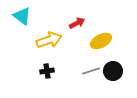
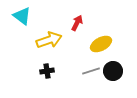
red arrow: rotated 35 degrees counterclockwise
yellow ellipse: moved 3 px down
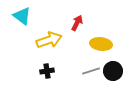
yellow ellipse: rotated 35 degrees clockwise
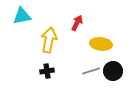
cyan triangle: rotated 48 degrees counterclockwise
yellow arrow: rotated 60 degrees counterclockwise
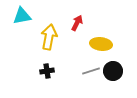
yellow arrow: moved 3 px up
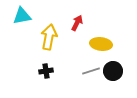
black cross: moved 1 px left
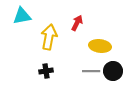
yellow ellipse: moved 1 px left, 2 px down
gray line: rotated 18 degrees clockwise
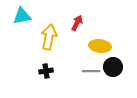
black circle: moved 4 px up
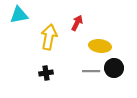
cyan triangle: moved 3 px left, 1 px up
black circle: moved 1 px right, 1 px down
black cross: moved 2 px down
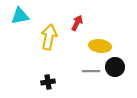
cyan triangle: moved 1 px right, 1 px down
black circle: moved 1 px right, 1 px up
black cross: moved 2 px right, 9 px down
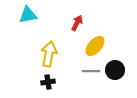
cyan triangle: moved 8 px right, 1 px up
yellow arrow: moved 17 px down
yellow ellipse: moved 5 px left; rotated 55 degrees counterclockwise
black circle: moved 3 px down
